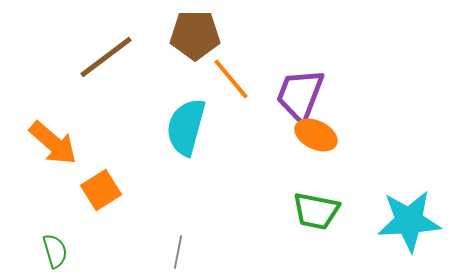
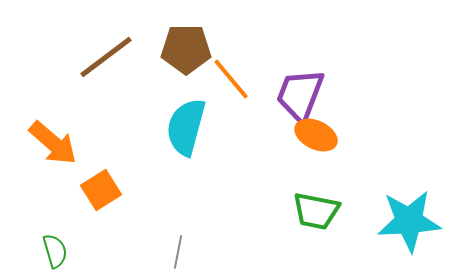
brown pentagon: moved 9 px left, 14 px down
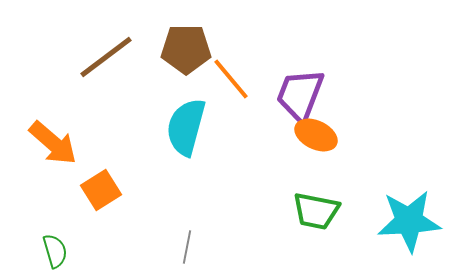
gray line: moved 9 px right, 5 px up
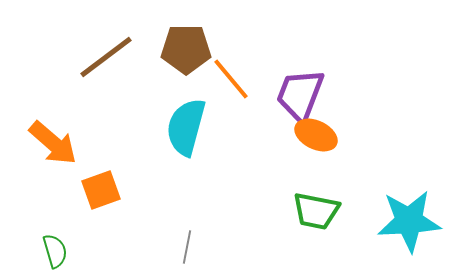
orange square: rotated 12 degrees clockwise
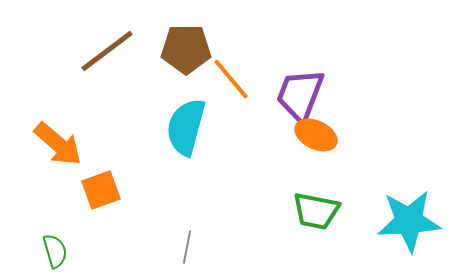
brown line: moved 1 px right, 6 px up
orange arrow: moved 5 px right, 1 px down
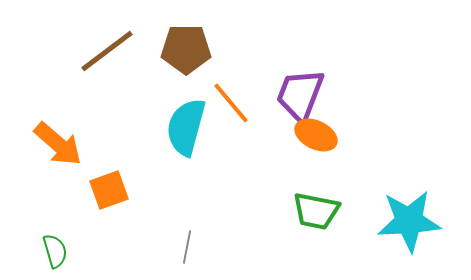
orange line: moved 24 px down
orange square: moved 8 px right
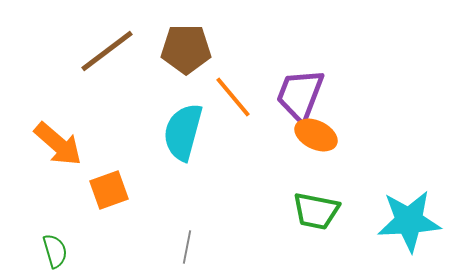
orange line: moved 2 px right, 6 px up
cyan semicircle: moved 3 px left, 5 px down
